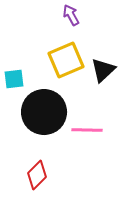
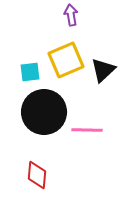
purple arrow: rotated 20 degrees clockwise
cyan square: moved 16 px right, 7 px up
red diamond: rotated 40 degrees counterclockwise
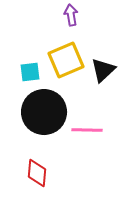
red diamond: moved 2 px up
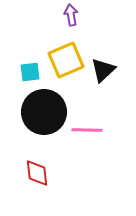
red diamond: rotated 12 degrees counterclockwise
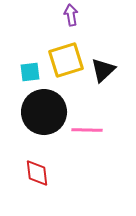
yellow square: rotated 6 degrees clockwise
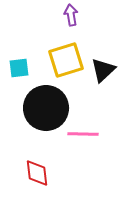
cyan square: moved 11 px left, 4 px up
black circle: moved 2 px right, 4 px up
pink line: moved 4 px left, 4 px down
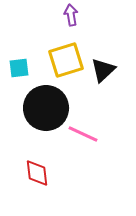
pink line: rotated 24 degrees clockwise
